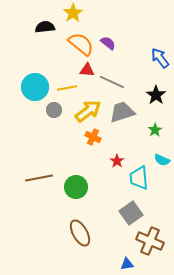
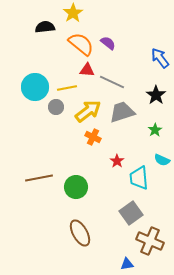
gray circle: moved 2 px right, 3 px up
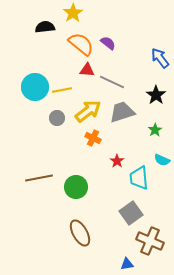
yellow line: moved 5 px left, 2 px down
gray circle: moved 1 px right, 11 px down
orange cross: moved 1 px down
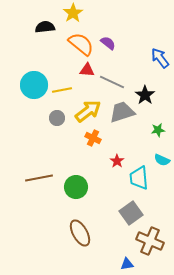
cyan circle: moved 1 px left, 2 px up
black star: moved 11 px left
green star: moved 3 px right; rotated 24 degrees clockwise
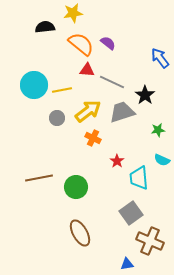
yellow star: rotated 24 degrees clockwise
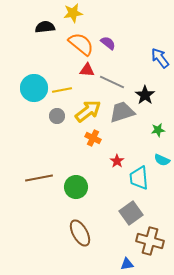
cyan circle: moved 3 px down
gray circle: moved 2 px up
brown cross: rotated 8 degrees counterclockwise
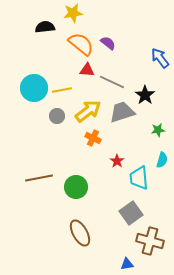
cyan semicircle: rotated 98 degrees counterclockwise
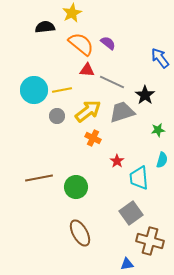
yellow star: moved 1 px left; rotated 18 degrees counterclockwise
cyan circle: moved 2 px down
